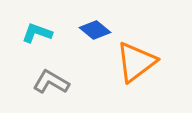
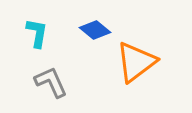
cyan L-shape: rotated 80 degrees clockwise
gray L-shape: rotated 36 degrees clockwise
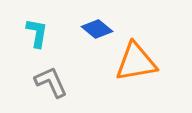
blue diamond: moved 2 px right, 1 px up
orange triangle: rotated 27 degrees clockwise
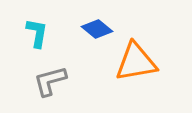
gray L-shape: moved 1 px left, 1 px up; rotated 81 degrees counterclockwise
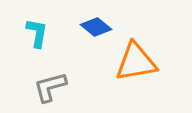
blue diamond: moved 1 px left, 2 px up
gray L-shape: moved 6 px down
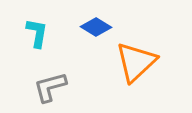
blue diamond: rotated 8 degrees counterclockwise
orange triangle: rotated 33 degrees counterclockwise
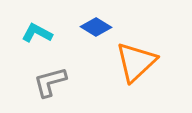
cyan L-shape: rotated 72 degrees counterclockwise
gray L-shape: moved 5 px up
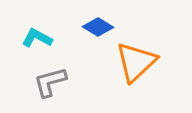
blue diamond: moved 2 px right
cyan L-shape: moved 5 px down
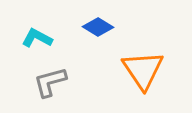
orange triangle: moved 7 px right, 8 px down; rotated 21 degrees counterclockwise
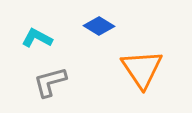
blue diamond: moved 1 px right, 1 px up
orange triangle: moved 1 px left, 1 px up
